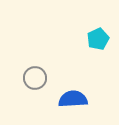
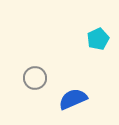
blue semicircle: rotated 20 degrees counterclockwise
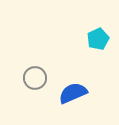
blue semicircle: moved 6 px up
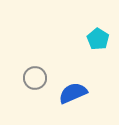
cyan pentagon: rotated 15 degrees counterclockwise
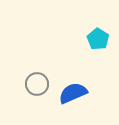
gray circle: moved 2 px right, 6 px down
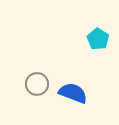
blue semicircle: rotated 44 degrees clockwise
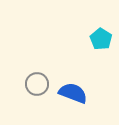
cyan pentagon: moved 3 px right
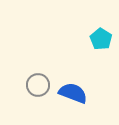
gray circle: moved 1 px right, 1 px down
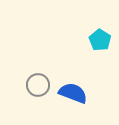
cyan pentagon: moved 1 px left, 1 px down
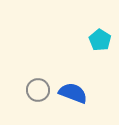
gray circle: moved 5 px down
